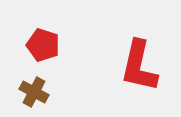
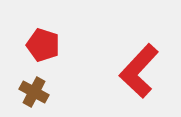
red L-shape: moved 5 px down; rotated 30 degrees clockwise
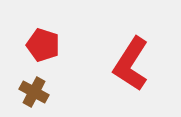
red L-shape: moved 8 px left, 7 px up; rotated 10 degrees counterclockwise
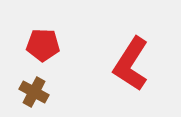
red pentagon: rotated 16 degrees counterclockwise
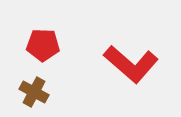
red L-shape: rotated 82 degrees counterclockwise
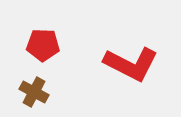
red L-shape: rotated 14 degrees counterclockwise
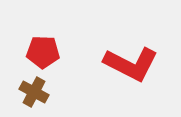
red pentagon: moved 7 px down
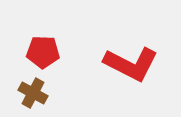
brown cross: moved 1 px left, 1 px down
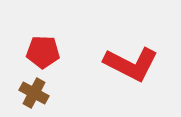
brown cross: moved 1 px right
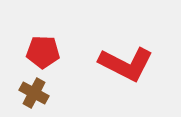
red L-shape: moved 5 px left
